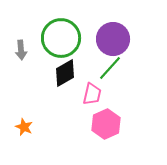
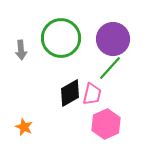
black diamond: moved 5 px right, 20 px down
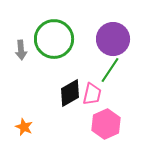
green circle: moved 7 px left, 1 px down
green line: moved 2 px down; rotated 8 degrees counterclockwise
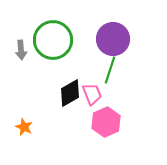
green circle: moved 1 px left, 1 px down
green line: rotated 16 degrees counterclockwise
pink trapezoid: rotated 35 degrees counterclockwise
pink hexagon: moved 2 px up
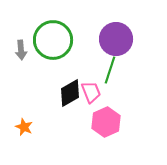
purple circle: moved 3 px right
pink trapezoid: moved 1 px left, 2 px up
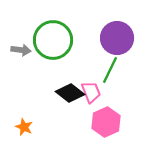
purple circle: moved 1 px right, 1 px up
gray arrow: rotated 78 degrees counterclockwise
green line: rotated 8 degrees clockwise
black diamond: rotated 68 degrees clockwise
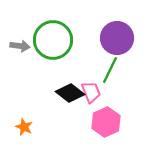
gray arrow: moved 1 px left, 4 px up
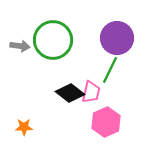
pink trapezoid: rotated 35 degrees clockwise
orange star: rotated 24 degrees counterclockwise
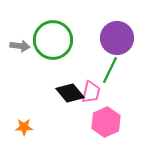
black diamond: rotated 12 degrees clockwise
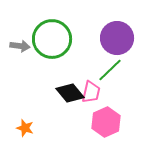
green circle: moved 1 px left, 1 px up
green line: rotated 20 degrees clockwise
orange star: moved 1 px right, 1 px down; rotated 18 degrees clockwise
